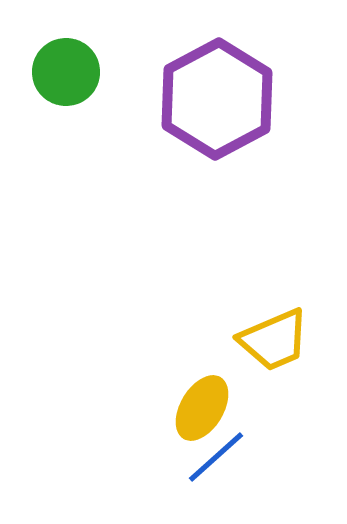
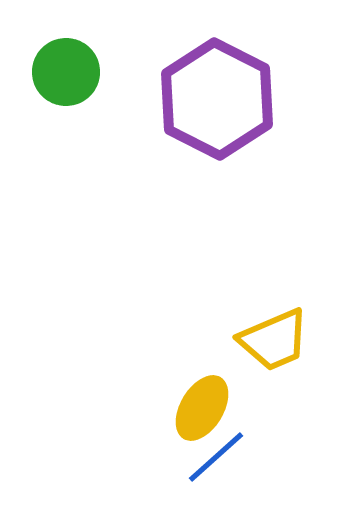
purple hexagon: rotated 5 degrees counterclockwise
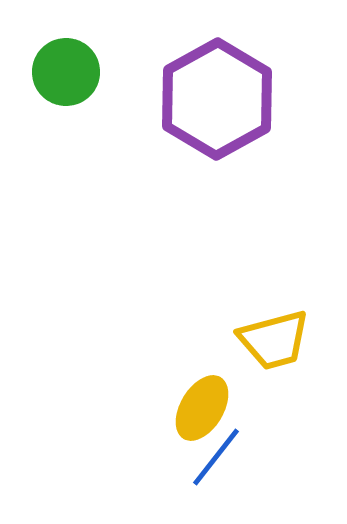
purple hexagon: rotated 4 degrees clockwise
yellow trapezoid: rotated 8 degrees clockwise
blue line: rotated 10 degrees counterclockwise
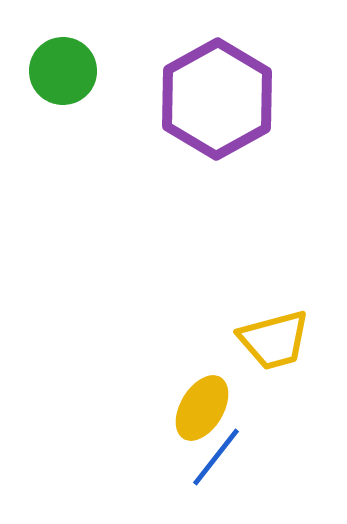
green circle: moved 3 px left, 1 px up
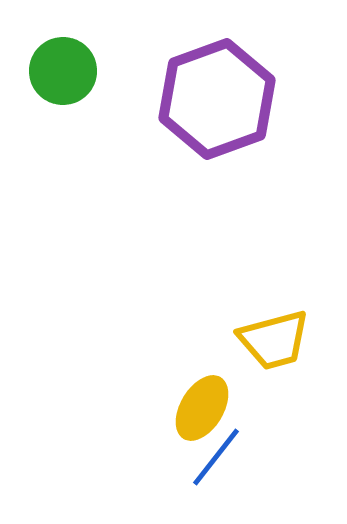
purple hexagon: rotated 9 degrees clockwise
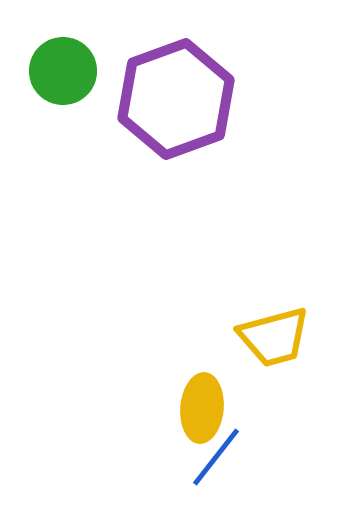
purple hexagon: moved 41 px left
yellow trapezoid: moved 3 px up
yellow ellipse: rotated 26 degrees counterclockwise
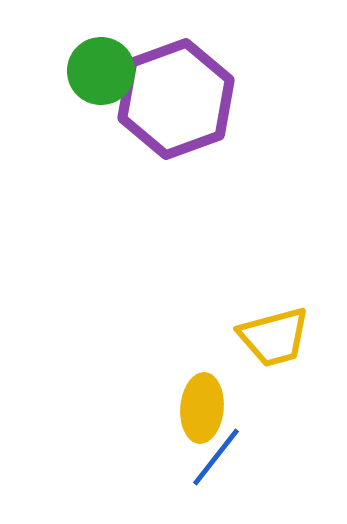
green circle: moved 38 px right
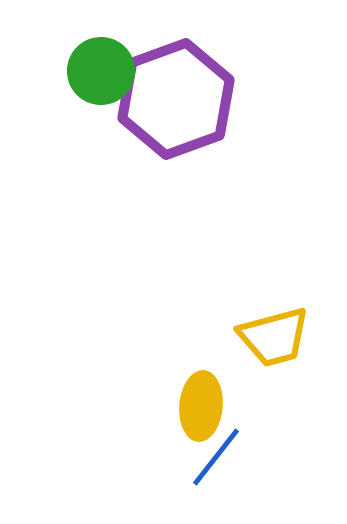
yellow ellipse: moved 1 px left, 2 px up
